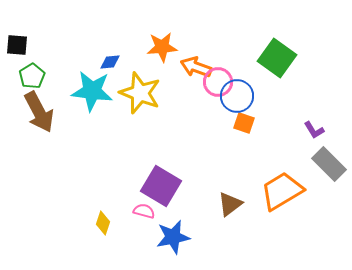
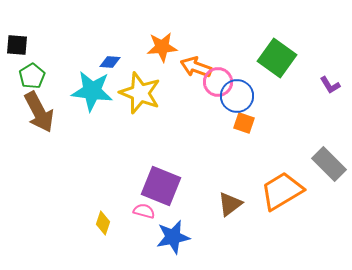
blue diamond: rotated 10 degrees clockwise
purple L-shape: moved 16 px right, 45 px up
purple square: rotated 9 degrees counterclockwise
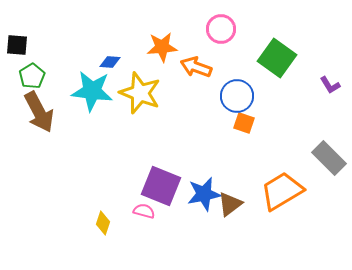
pink circle: moved 3 px right, 53 px up
gray rectangle: moved 6 px up
blue star: moved 31 px right, 43 px up
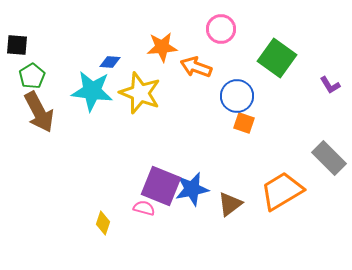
blue star: moved 12 px left, 5 px up
pink semicircle: moved 3 px up
